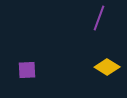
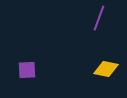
yellow diamond: moved 1 px left, 2 px down; rotated 20 degrees counterclockwise
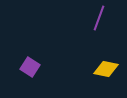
purple square: moved 3 px right, 3 px up; rotated 36 degrees clockwise
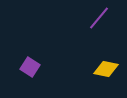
purple line: rotated 20 degrees clockwise
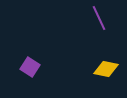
purple line: rotated 65 degrees counterclockwise
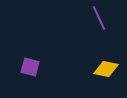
purple square: rotated 18 degrees counterclockwise
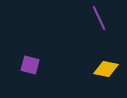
purple square: moved 2 px up
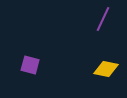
purple line: moved 4 px right, 1 px down; rotated 50 degrees clockwise
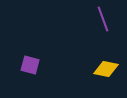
purple line: rotated 45 degrees counterclockwise
